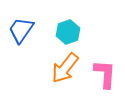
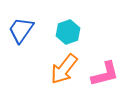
orange arrow: moved 1 px left, 1 px down
pink L-shape: rotated 72 degrees clockwise
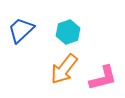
blue trapezoid: rotated 12 degrees clockwise
pink L-shape: moved 2 px left, 4 px down
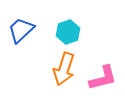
orange arrow: rotated 20 degrees counterclockwise
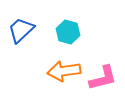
cyan hexagon: rotated 25 degrees counterclockwise
orange arrow: moved 2 px down; rotated 64 degrees clockwise
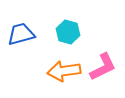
blue trapezoid: moved 4 px down; rotated 28 degrees clockwise
pink L-shape: moved 11 px up; rotated 12 degrees counterclockwise
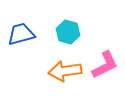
pink L-shape: moved 2 px right, 2 px up
orange arrow: moved 1 px right
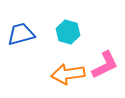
orange arrow: moved 3 px right, 3 px down
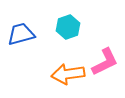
cyan hexagon: moved 5 px up; rotated 25 degrees clockwise
pink L-shape: moved 3 px up
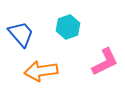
blue trapezoid: rotated 64 degrees clockwise
orange arrow: moved 27 px left, 3 px up
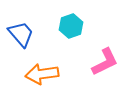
cyan hexagon: moved 3 px right, 1 px up
orange arrow: moved 1 px right, 3 px down
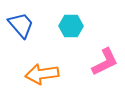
cyan hexagon: rotated 20 degrees clockwise
blue trapezoid: moved 9 px up
